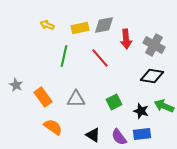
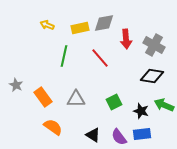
gray diamond: moved 2 px up
green arrow: moved 1 px up
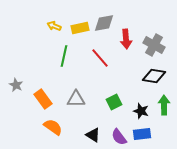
yellow arrow: moved 7 px right, 1 px down
black diamond: moved 2 px right
orange rectangle: moved 2 px down
green arrow: rotated 66 degrees clockwise
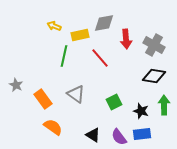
yellow rectangle: moved 7 px down
gray triangle: moved 5 px up; rotated 36 degrees clockwise
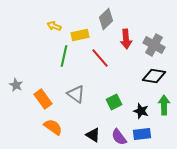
gray diamond: moved 2 px right, 4 px up; rotated 35 degrees counterclockwise
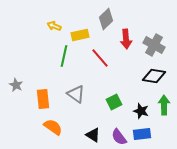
orange rectangle: rotated 30 degrees clockwise
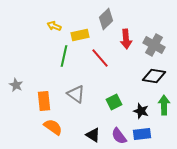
orange rectangle: moved 1 px right, 2 px down
purple semicircle: moved 1 px up
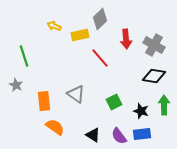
gray diamond: moved 6 px left
green line: moved 40 px left; rotated 30 degrees counterclockwise
orange semicircle: moved 2 px right
